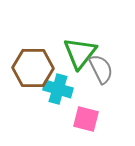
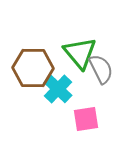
green triangle: rotated 18 degrees counterclockwise
cyan cross: rotated 28 degrees clockwise
pink square: rotated 24 degrees counterclockwise
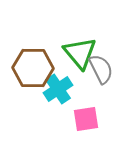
cyan cross: rotated 12 degrees clockwise
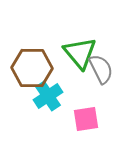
brown hexagon: moved 1 px left
cyan cross: moved 10 px left, 7 px down
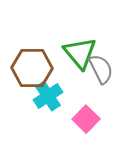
pink square: rotated 36 degrees counterclockwise
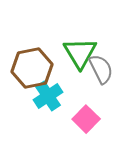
green triangle: rotated 9 degrees clockwise
brown hexagon: rotated 12 degrees counterclockwise
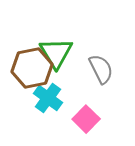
green triangle: moved 24 px left
cyan cross: moved 2 px down; rotated 20 degrees counterclockwise
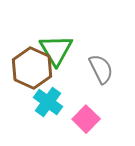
green triangle: moved 3 px up
brown hexagon: rotated 24 degrees counterclockwise
cyan cross: moved 4 px down
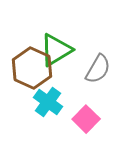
green triangle: rotated 30 degrees clockwise
gray semicircle: moved 3 px left; rotated 56 degrees clockwise
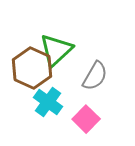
green triangle: rotated 12 degrees counterclockwise
gray semicircle: moved 3 px left, 7 px down
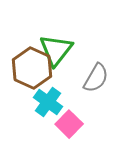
green triangle: rotated 9 degrees counterclockwise
gray semicircle: moved 1 px right, 2 px down
pink square: moved 17 px left, 5 px down
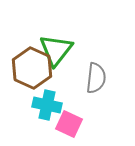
gray semicircle: rotated 24 degrees counterclockwise
cyan cross: moved 1 px left, 3 px down; rotated 24 degrees counterclockwise
pink square: rotated 20 degrees counterclockwise
